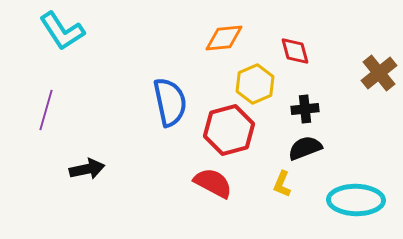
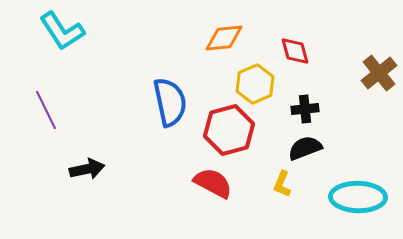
purple line: rotated 42 degrees counterclockwise
cyan ellipse: moved 2 px right, 3 px up
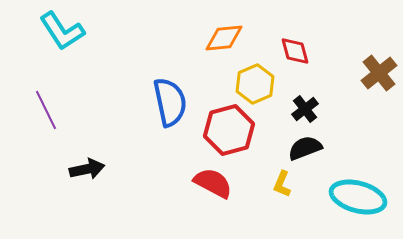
black cross: rotated 32 degrees counterclockwise
cyan ellipse: rotated 14 degrees clockwise
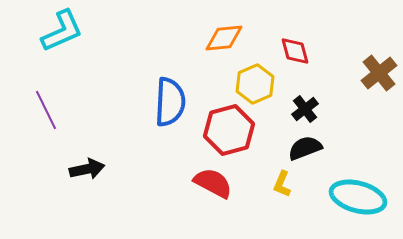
cyan L-shape: rotated 81 degrees counterclockwise
blue semicircle: rotated 15 degrees clockwise
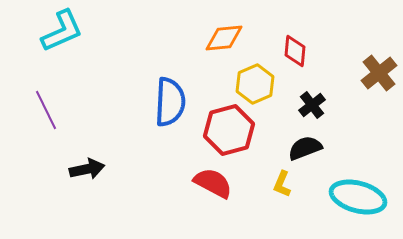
red diamond: rotated 20 degrees clockwise
black cross: moved 7 px right, 4 px up
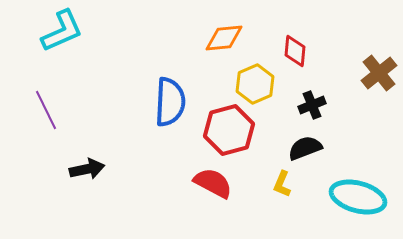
black cross: rotated 16 degrees clockwise
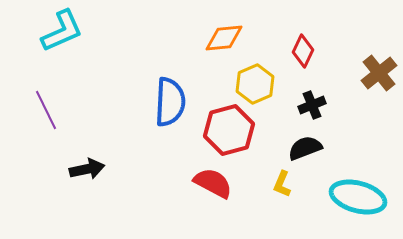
red diamond: moved 8 px right; rotated 20 degrees clockwise
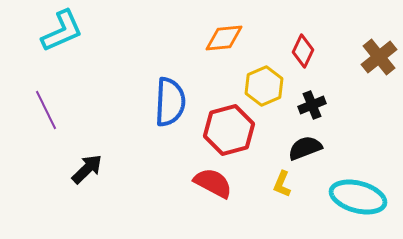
brown cross: moved 16 px up
yellow hexagon: moved 9 px right, 2 px down
black arrow: rotated 32 degrees counterclockwise
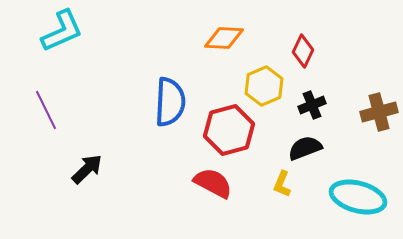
orange diamond: rotated 9 degrees clockwise
brown cross: moved 55 px down; rotated 24 degrees clockwise
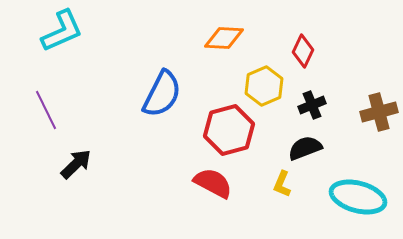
blue semicircle: moved 8 px left, 8 px up; rotated 24 degrees clockwise
black arrow: moved 11 px left, 5 px up
